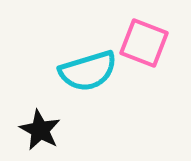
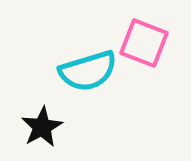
black star: moved 2 px right, 3 px up; rotated 15 degrees clockwise
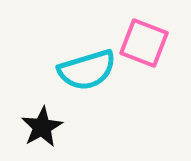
cyan semicircle: moved 1 px left, 1 px up
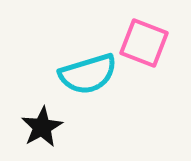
cyan semicircle: moved 1 px right, 4 px down
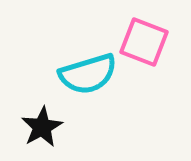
pink square: moved 1 px up
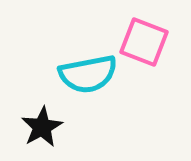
cyan semicircle: rotated 6 degrees clockwise
